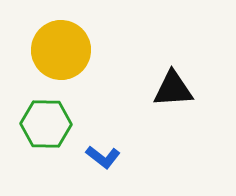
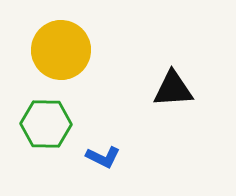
blue L-shape: rotated 12 degrees counterclockwise
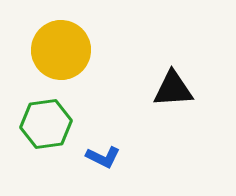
green hexagon: rotated 9 degrees counterclockwise
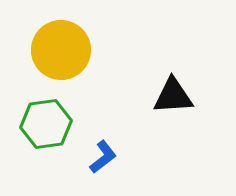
black triangle: moved 7 px down
blue L-shape: rotated 64 degrees counterclockwise
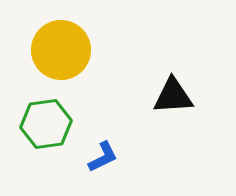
blue L-shape: rotated 12 degrees clockwise
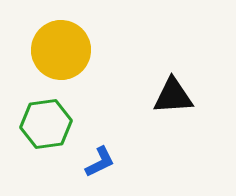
blue L-shape: moved 3 px left, 5 px down
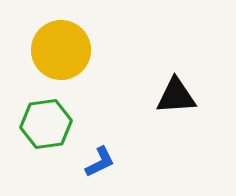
black triangle: moved 3 px right
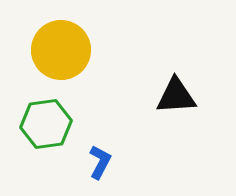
blue L-shape: rotated 36 degrees counterclockwise
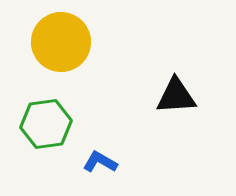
yellow circle: moved 8 px up
blue L-shape: rotated 88 degrees counterclockwise
